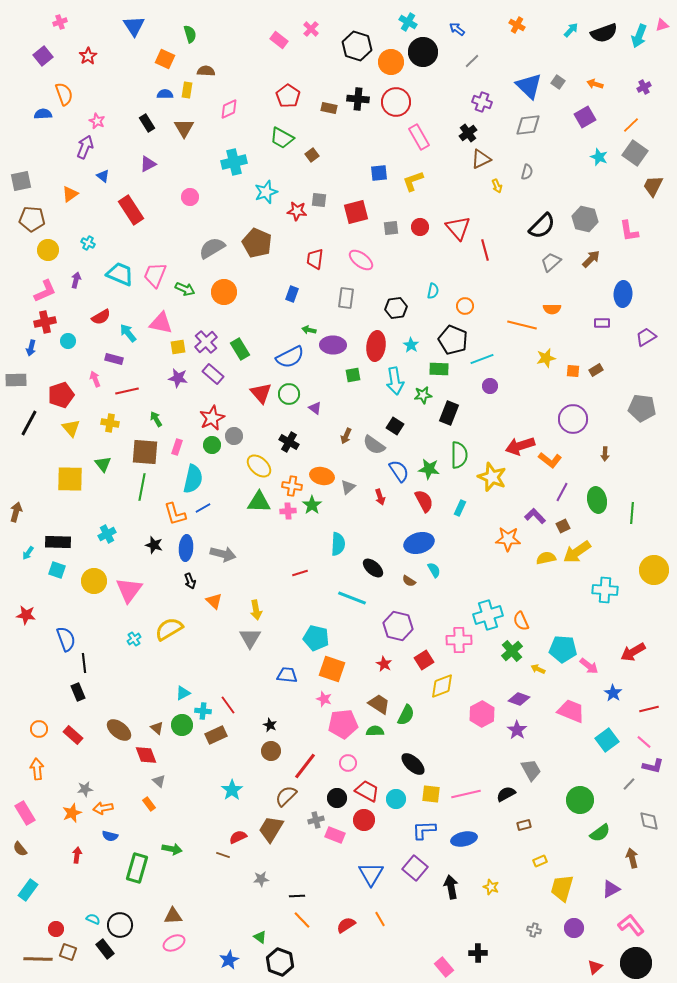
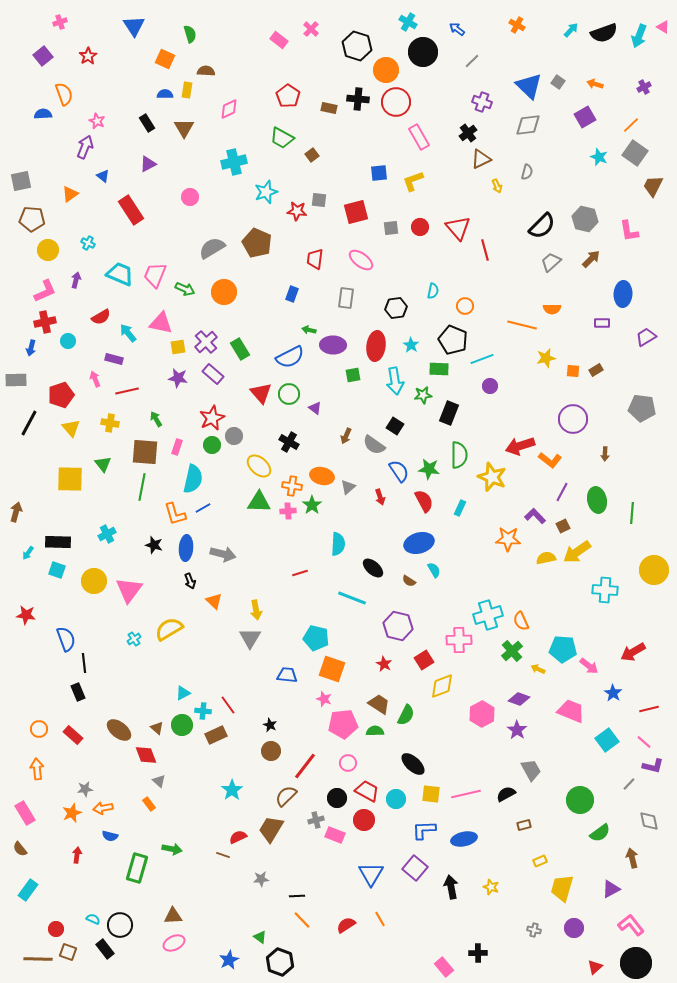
pink triangle at (662, 25): moved 1 px right, 2 px down; rotated 48 degrees clockwise
orange circle at (391, 62): moved 5 px left, 8 px down
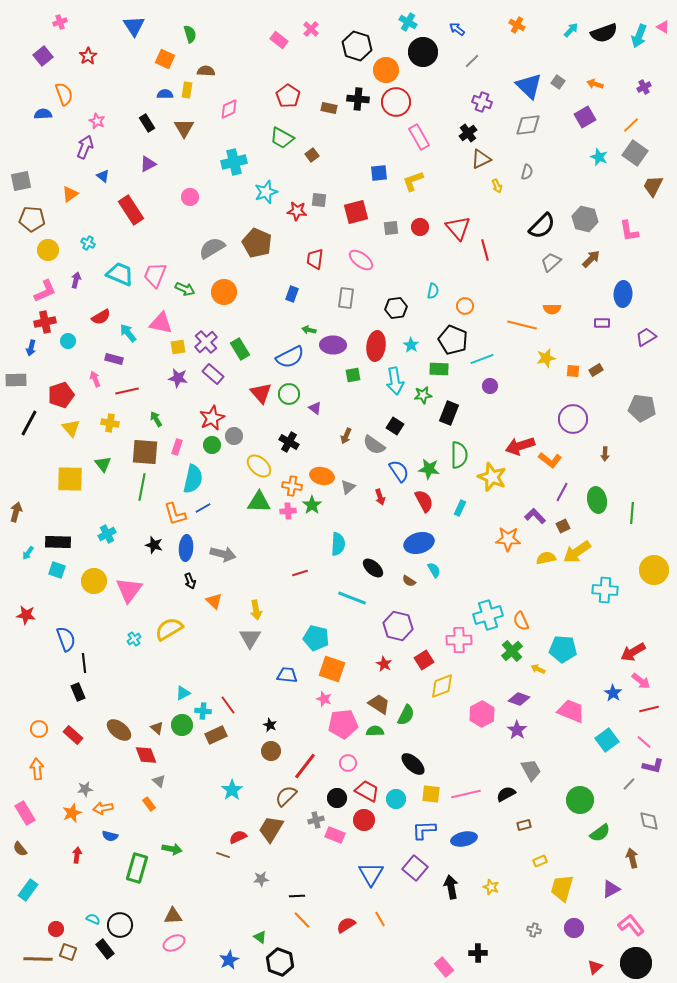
pink arrow at (589, 666): moved 52 px right, 15 px down
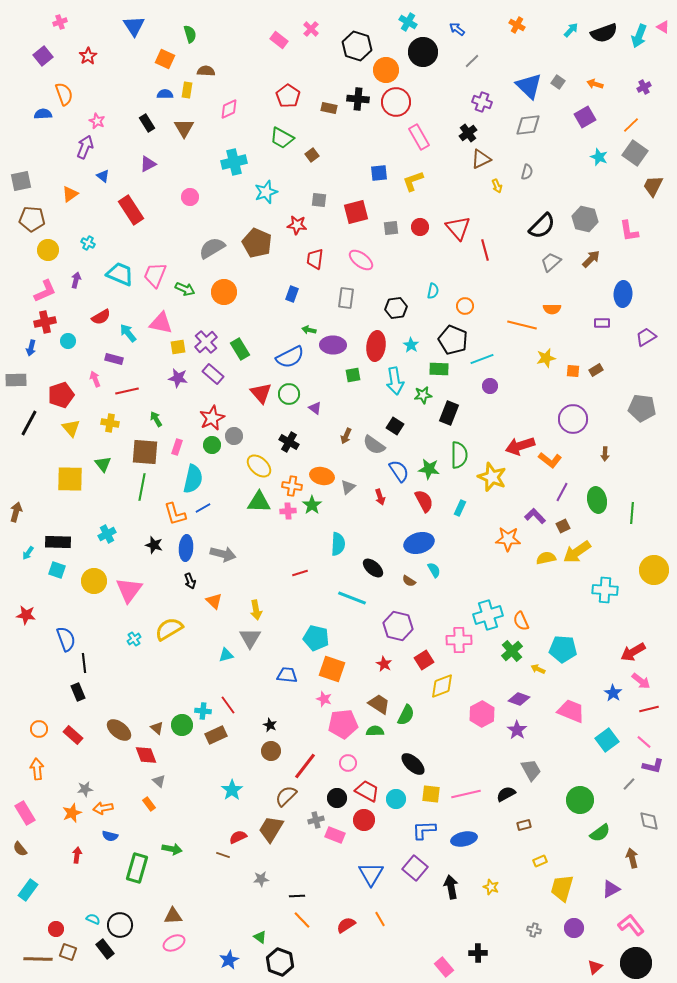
red star at (297, 211): moved 14 px down
cyan triangle at (183, 693): moved 43 px right, 38 px up; rotated 14 degrees clockwise
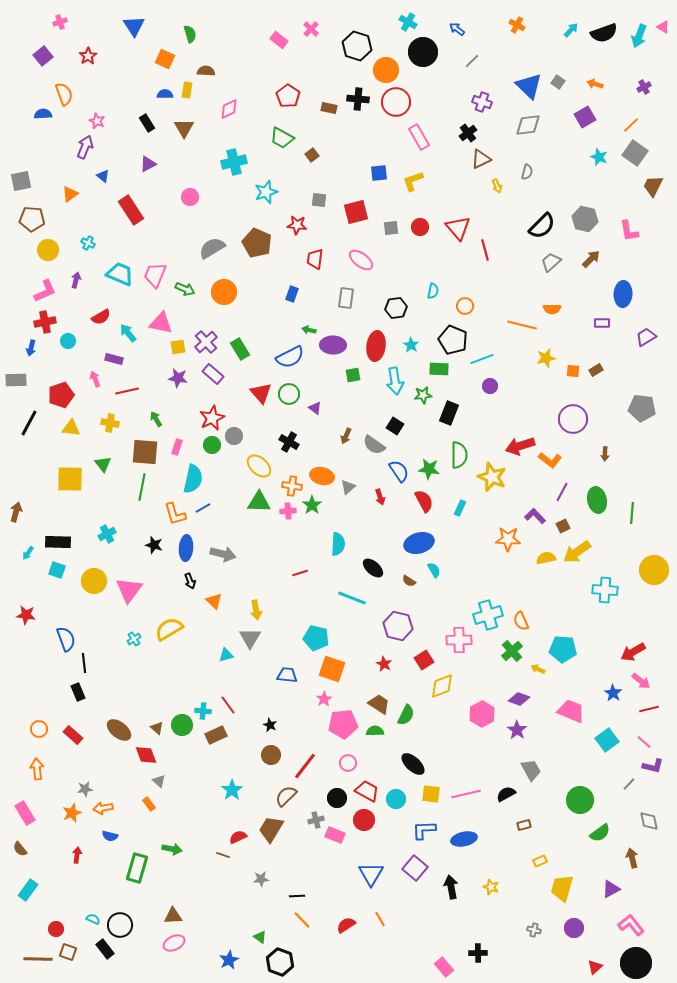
yellow triangle at (71, 428): rotated 42 degrees counterclockwise
pink star at (324, 699): rotated 21 degrees clockwise
brown circle at (271, 751): moved 4 px down
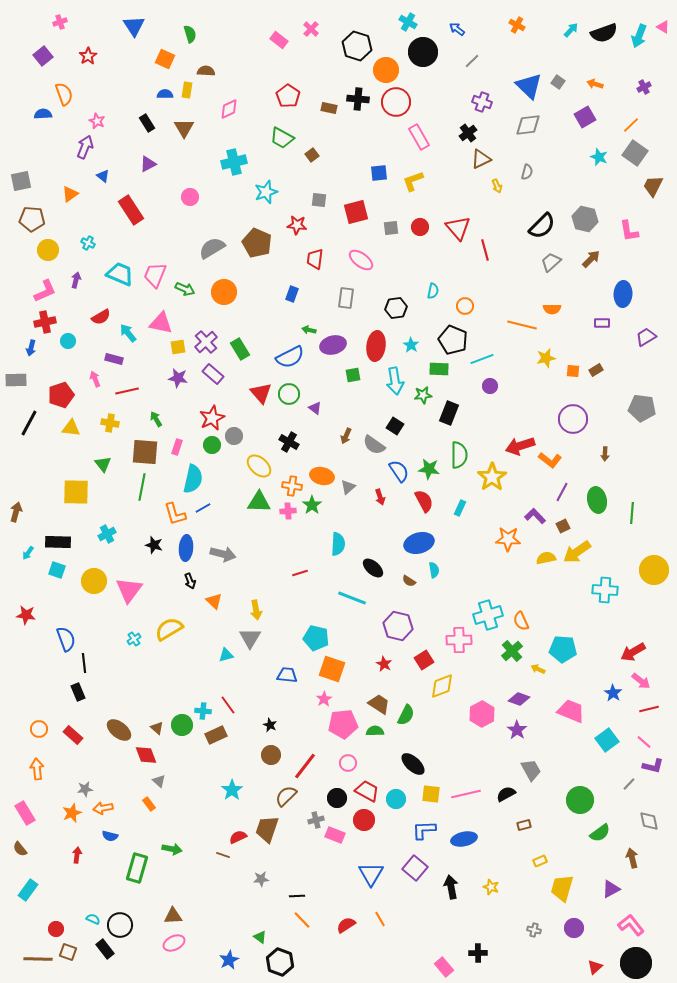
purple ellipse at (333, 345): rotated 15 degrees counterclockwise
yellow star at (492, 477): rotated 16 degrees clockwise
yellow square at (70, 479): moved 6 px right, 13 px down
cyan semicircle at (434, 570): rotated 21 degrees clockwise
brown trapezoid at (271, 829): moved 4 px left; rotated 12 degrees counterclockwise
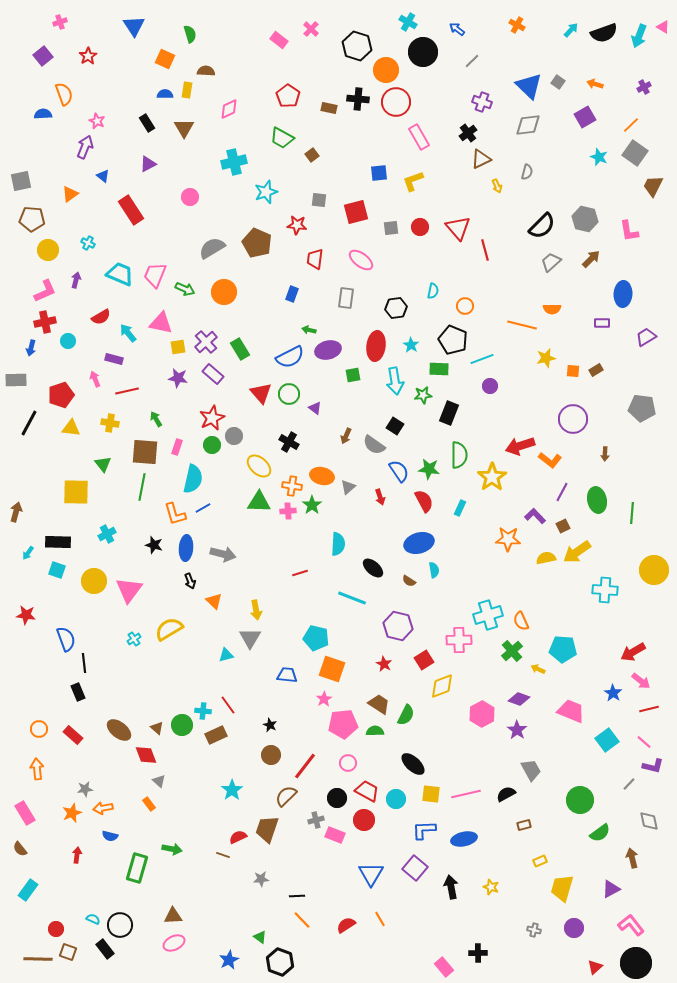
purple ellipse at (333, 345): moved 5 px left, 5 px down
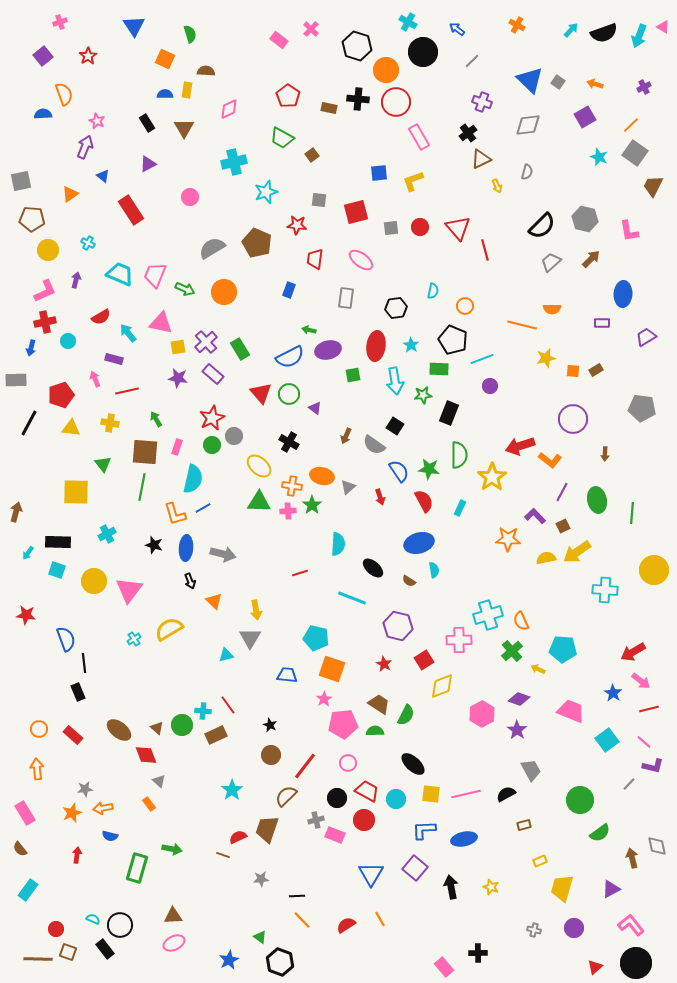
blue triangle at (529, 86): moved 1 px right, 6 px up
blue rectangle at (292, 294): moved 3 px left, 4 px up
gray diamond at (649, 821): moved 8 px right, 25 px down
